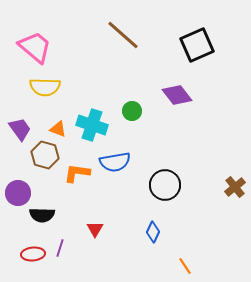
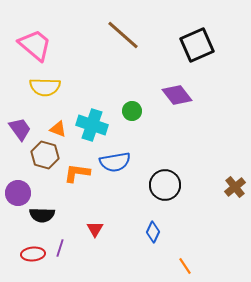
pink trapezoid: moved 2 px up
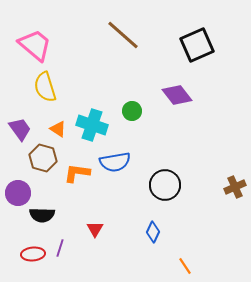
yellow semicircle: rotated 72 degrees clockwise
orange triangle: rotated 12 degrees clockwise
brown hexagon: moved 2 px left, 3 px down
brown cross: rotated 15 degrees clockwise
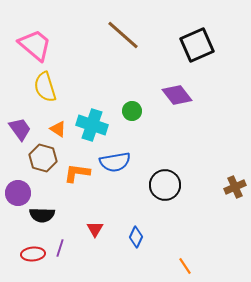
blue diamond: moved 17 px left, 5 px down
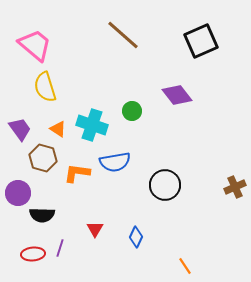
black square: moved 4 px right, 4 px up
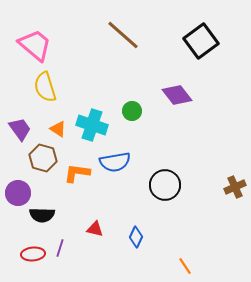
black square: rotated 12 degrees counterclockwise
red triangle: rotated 48 degrees counterclockwise
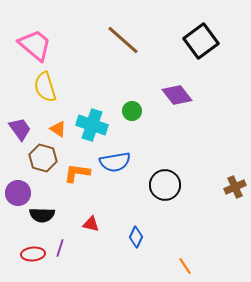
brown line: moved 5 px down
red triangle: moved 4 px left, 5 px up
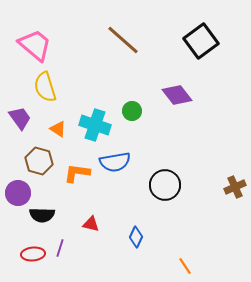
cyan cross: moved 3 px right
purple trapezoid: moved 11 px up
brown hexagon: moved 4 px left, 3 px down
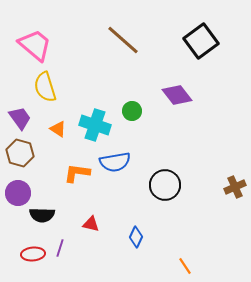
brown hexagon: moved 19 px left, 8 px up
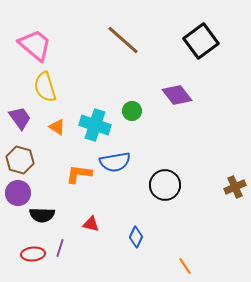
orange triangle: moved 1 px left, 2 px up
brown hexagon: moved 7 px down
orange L-shape: moved 2 px right, 1 px down
